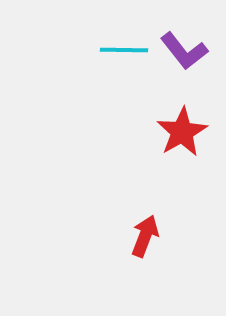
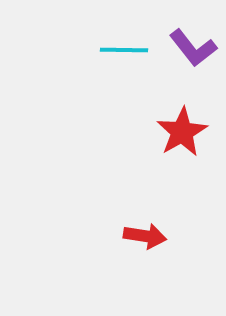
purple L-shape: moved 9 px right, 3 px up
red arrow: rotated 78 degrees clockwise
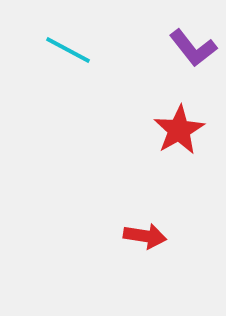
cyan line: moved 56 px left; rotated 27 degrees clockwise
red star: moved 3 px left, 2 px up
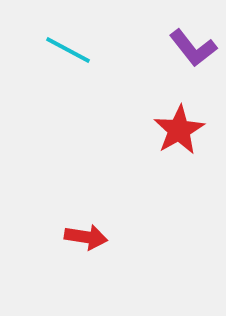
red arrow: moved 59 px left, 1 px down
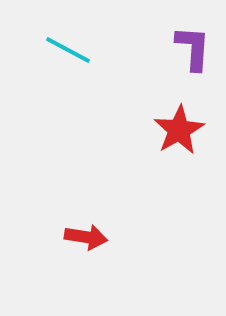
purple L-shape: rotated 138 degrees counterclockwise
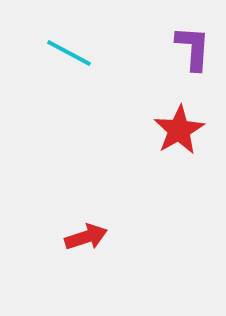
cyan line: moved 1 px right, 3 px down
red arrow: rotated 27 degrees counterclockwise
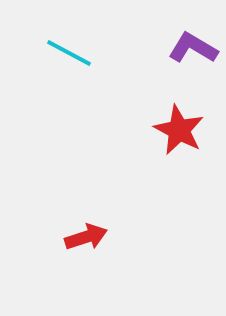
purple L-shape: rotated 63 degrees counterclockwise
red star: rotated 15 degrees counterclockwise
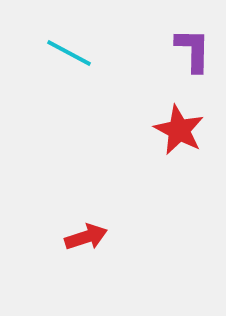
purple L-shape: moved 2 px down; rotated 60 degrees clockwise
